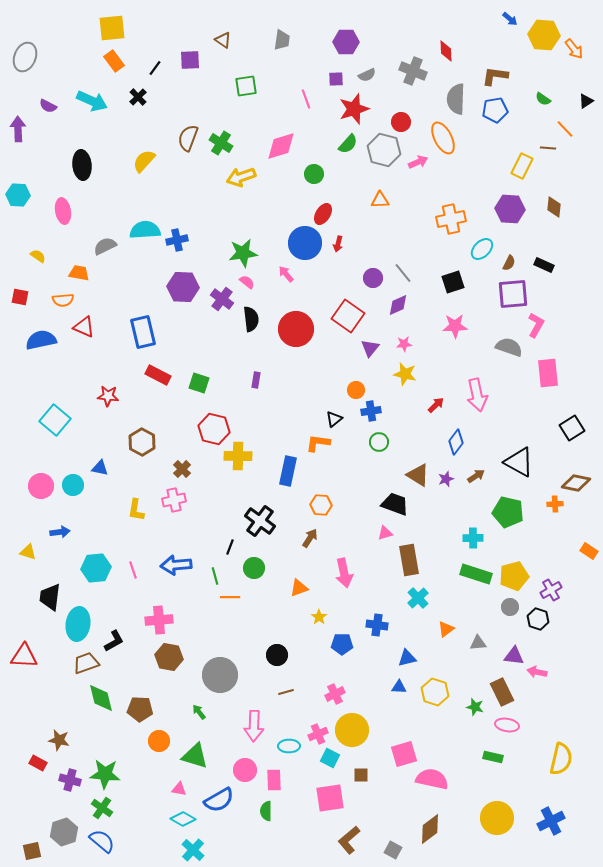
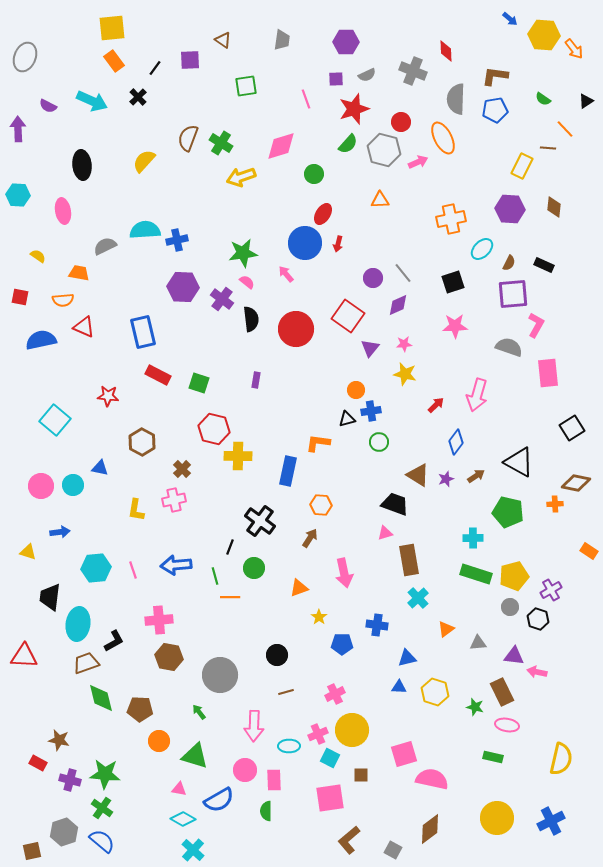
pink arrow at (477, 395): rotated 28 degrees clockwise
black triangle at (334, 419): moved 13 px right; rotated 24 degrees clockwise
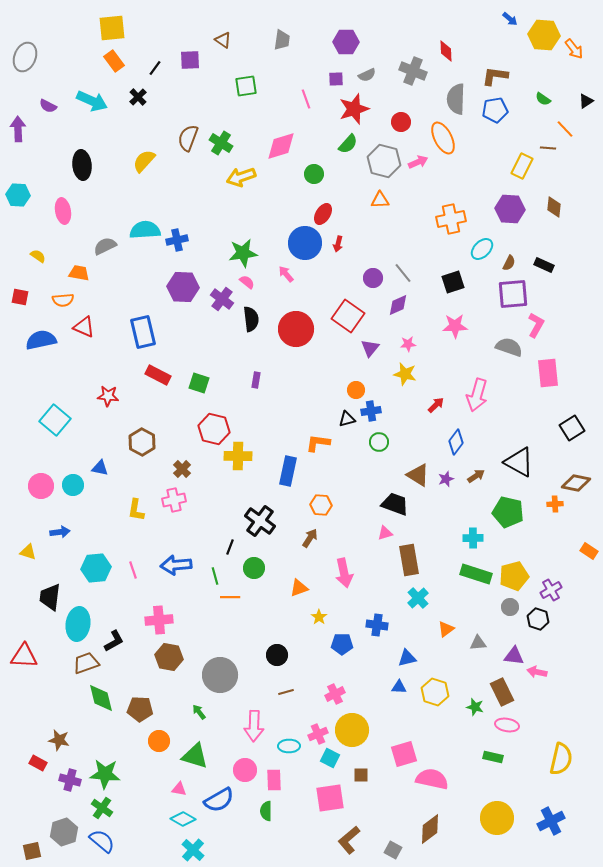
gray hexagon at (384, 150): moved 11 px down
pink star at (404, 344): moved 4 px right
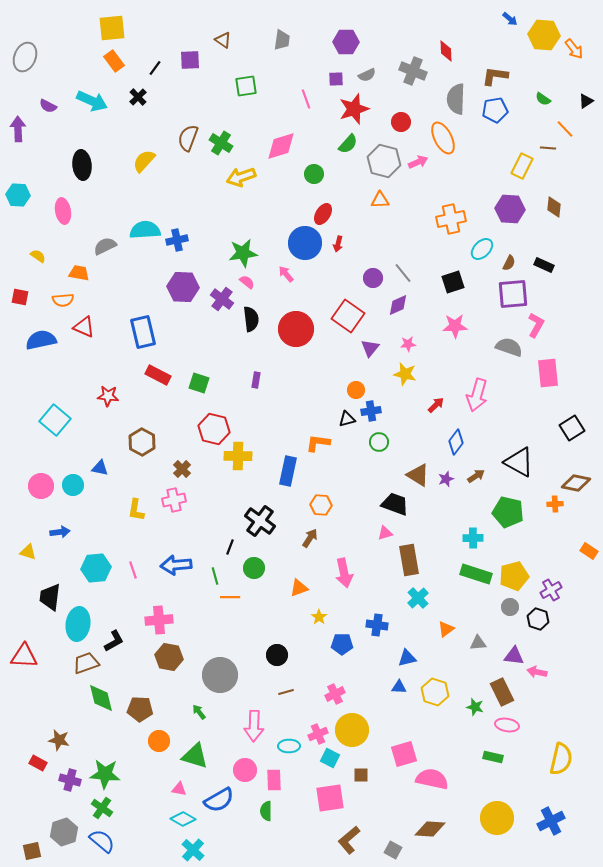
brown diamond at (430, 829): rotated 40 degrees clockwise
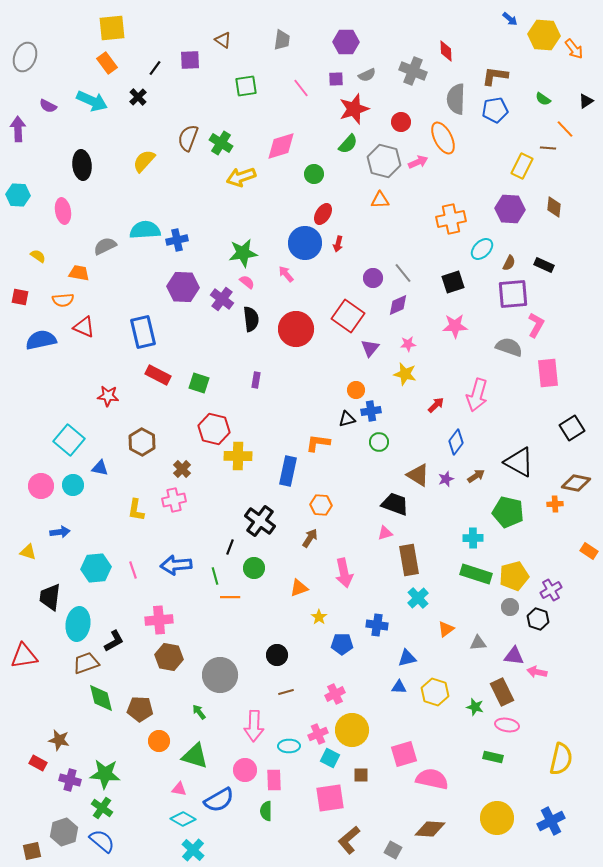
orange rectangle at (114, 61): moved 7 px left, 2 px down
pink line at (306, 99): moved 5 px left, 11 px up; rotated 18 degrees counterclockwise
cyan square at (55, 420): moved 14 px right, 20 px down
red triangle at (24, 656): rotated 12 degrees counterclockwise
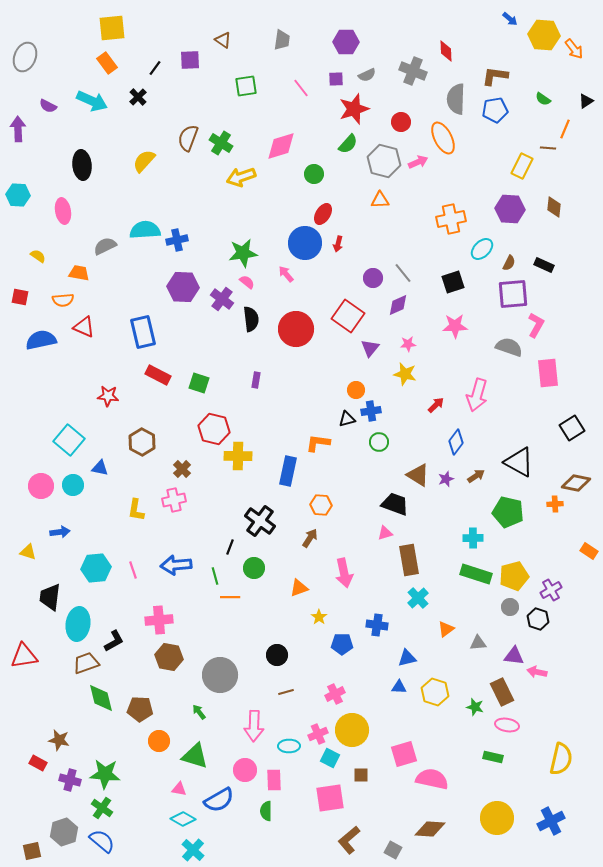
orange line at (565, 129): rotated 66 degrees clockwise
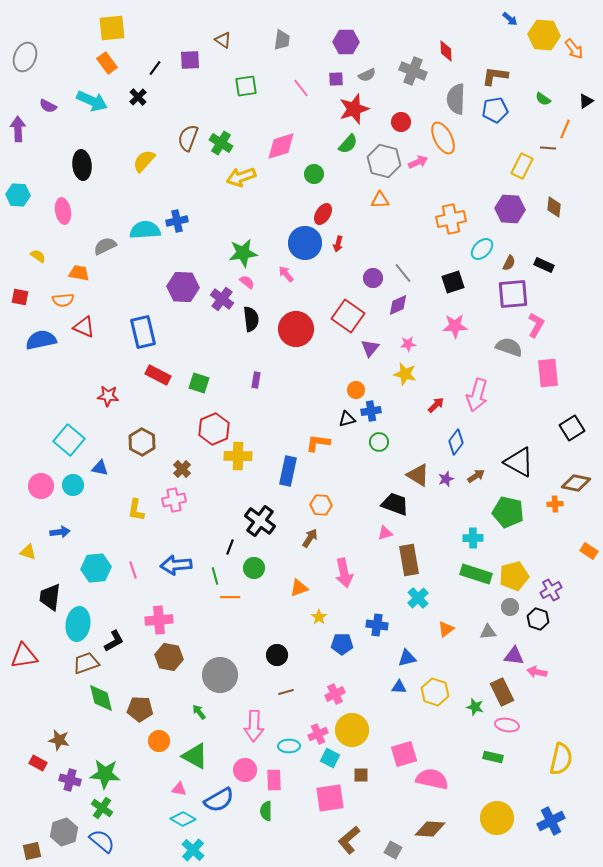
blue cross at (177, 240): moved 19 px up
red hexagon at (214, 429): rotated 24 degrees clockwise
gray triangle at (478, 643): moved 10 px right, 11 px up
green triangle at (195, 756): rotated 12 degrees clockwise
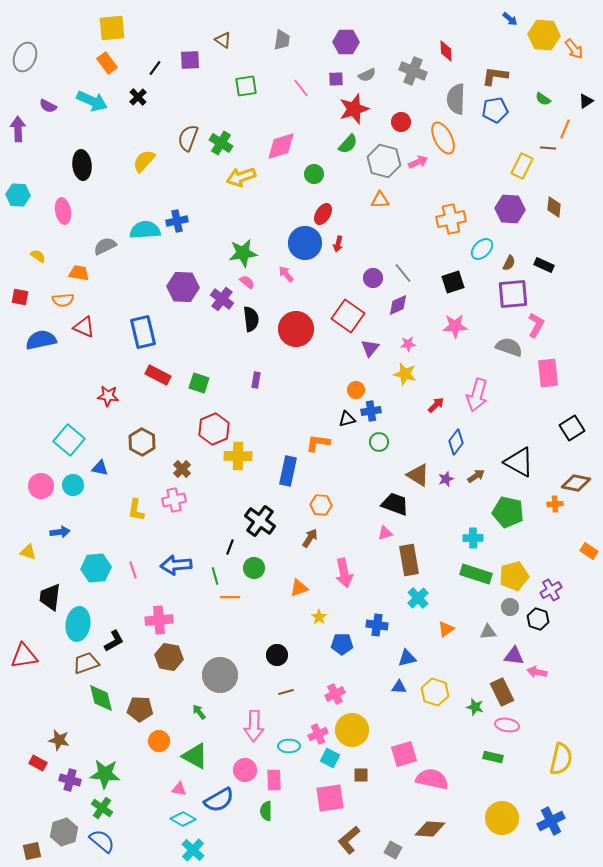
yellow circle at (497, 818): moved 5 px right
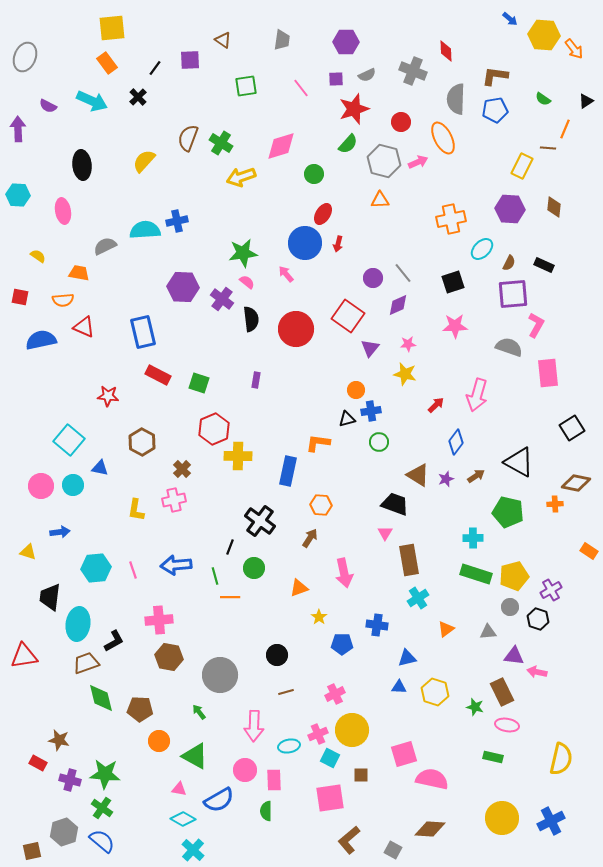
pink triangle at (385, 533): rotated 42 degrees counterclockwise
cyan cross at (418, 598): rotated 10 degrees clockwise
cyan ellipse at (289, 746): rotated 10 degrees counterclockwise
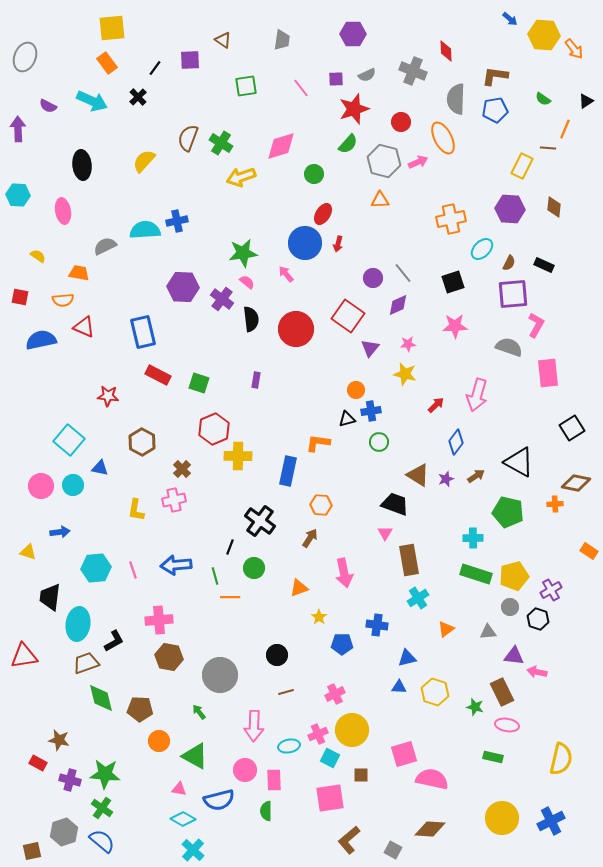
purple hexagon at (346, 42): moved 7 px right, 8 px up
blue semicircle at (219, 800): rotated 16 degrees clockwise
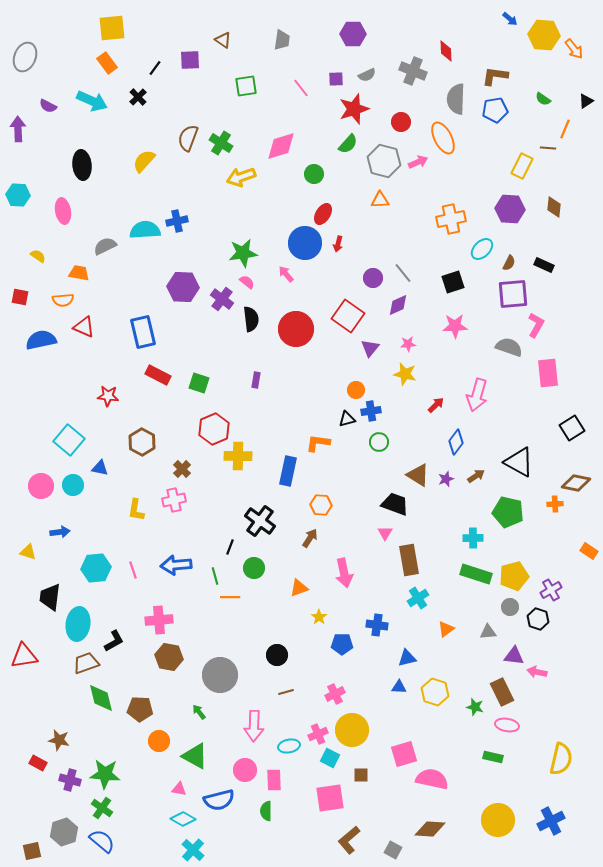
yellow circle at (502, 818): moved 4 px left, 2 px down
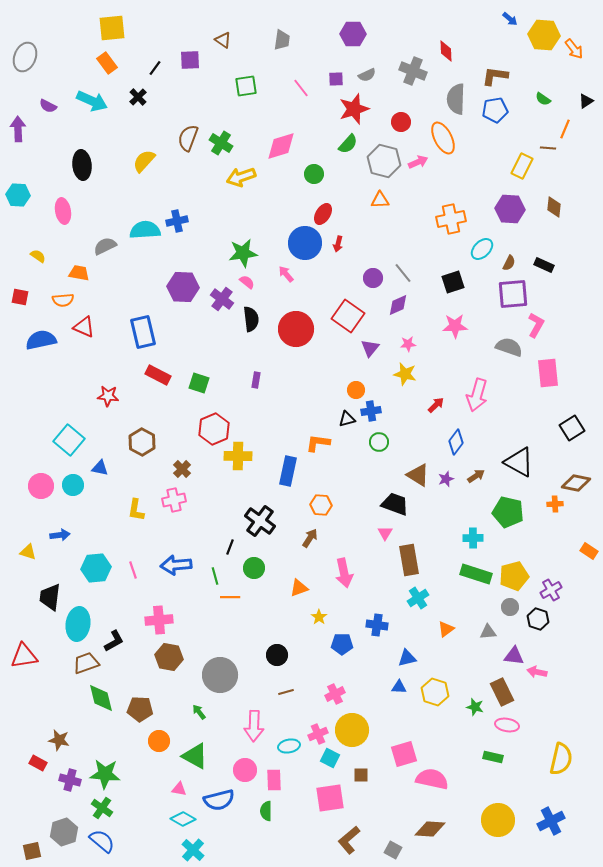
blue arrow at (60, 532): moved 3 px down
